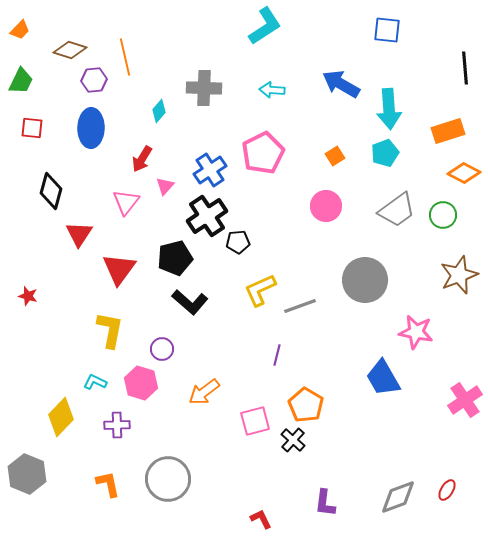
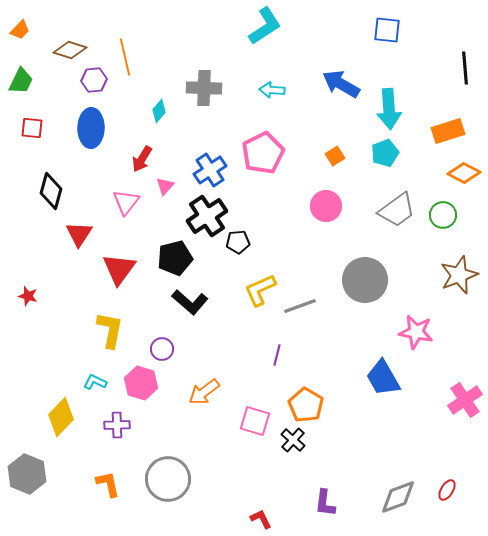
pink square at (255, 421): rotated 32 degrees clockwise
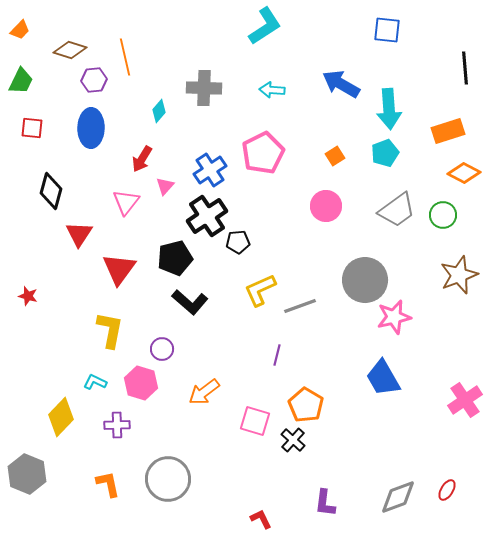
pink star at (416, 332): moved 22 px left, 15 px up; rotated 24 degrees counterclockwise
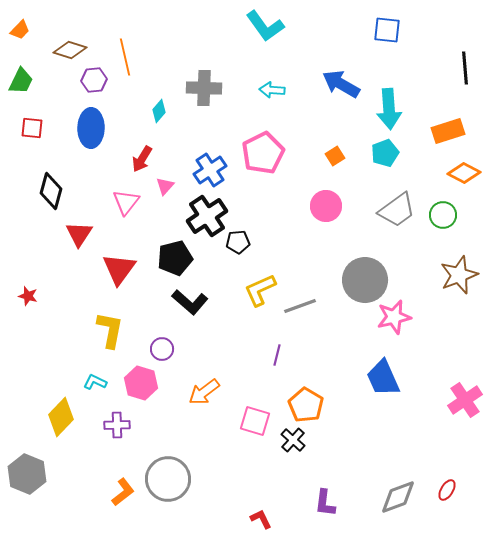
cyan L-shape at (265, 26): rotated 87 degrees clockwise
blue trapezoid at (383, 378): rotated 6 degrees clockwise
orange L-shape at (108, 484): moved 15 px right, 8 px down; rotated 64 degrees clockwise
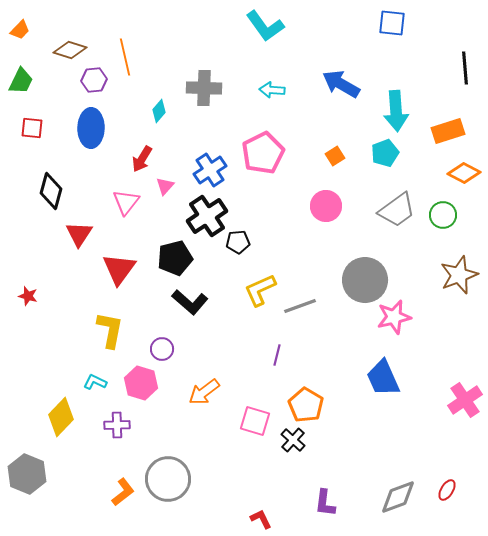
blue square at (387, 30): moved 5 px right, 7 px up
cyan arrow at (389, 109): moved 7 px right, 2 px down
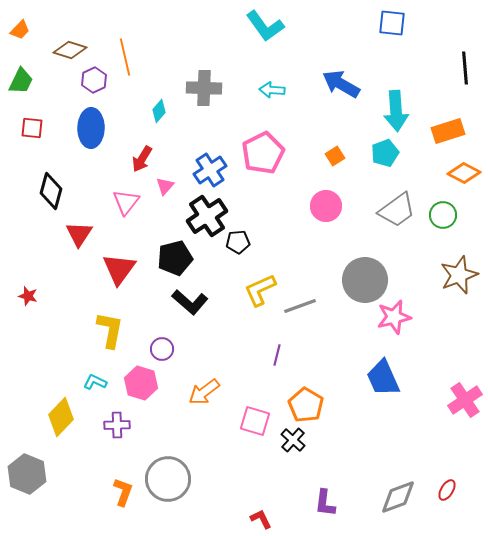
purple hexagon at (94, 80): rotated 20 degrees counterclockwise
orange L-shape at (123, 492): rotated 32 degrees counterclockwise
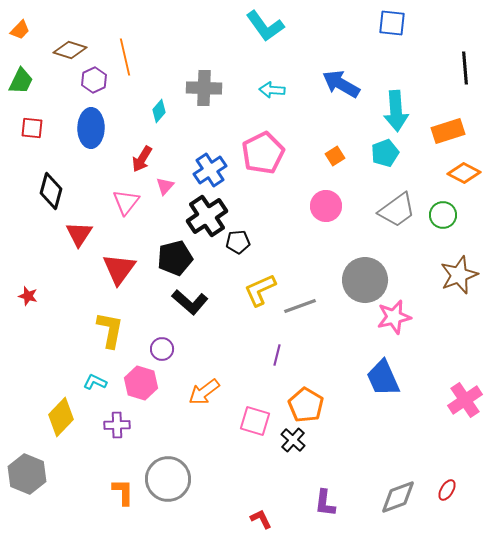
orange L-shape at (123, 492): rotated 20 degrees counterclockwise
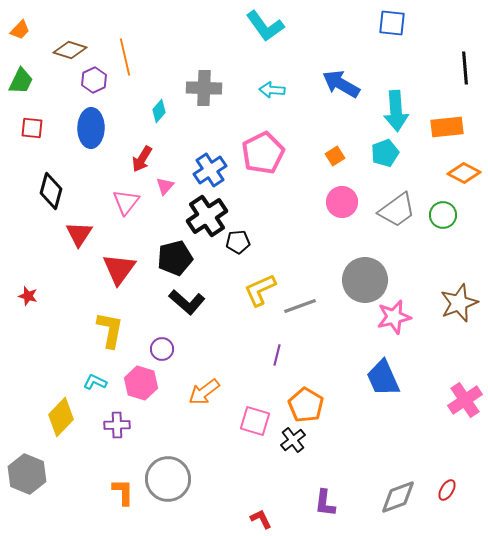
orange rectangle at (448, 131): moved 1 px left, 4 px up; rotated 12 degrees clockwise
pink circle at (326, 206): moved 16 px right, 4 px up
brown star at (459, 275): moved 28 px down
black L-shape at (190, 302): moved 3 px left
black cross at (293, 440): rotated 10 degrees clockwise
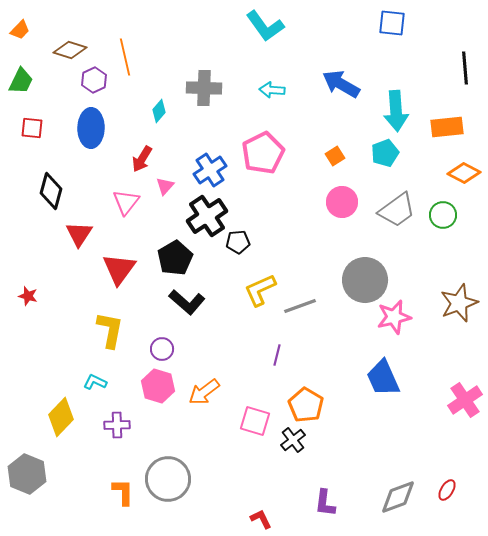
black pentagon at (175, 258): rotated 16 degrees counterclockwise
pink hexagon at (141, 383): moved 17 px right, 3 px down
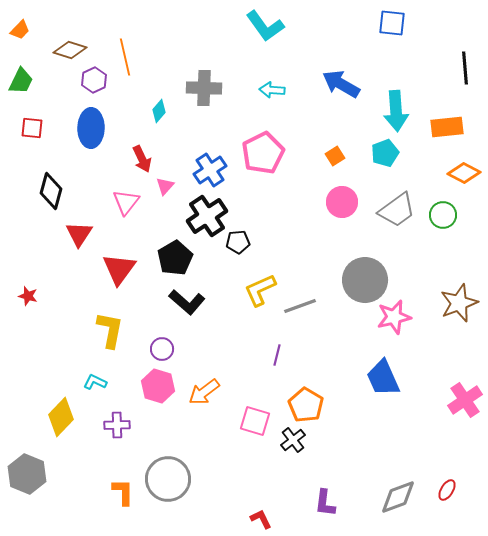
red arrow at (142, 159): rotated 56 degrees counterclockwise
